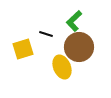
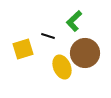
black line: moved 2 px right, 2 px down
brown circle: moved 6 px right, 6 px down
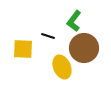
green L-shape: rotated 10 degrees counterclockwise
yellow square: rotated 20 degrees clockwise
brown circle: moved 1 px left, 5 px up
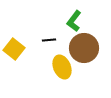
black line: moved 1 px right, 4 px down; rotated 24 degrees counterclockwise
yellow square: moved 9 px left; rotated 35 degrees clockwise
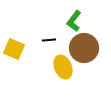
yellow square: rotated 15 degrees counterclockwise
yellow ellipse: moved 1 px right
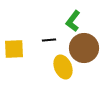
green L-shape: moved 1 px left
yellow square: rotated 25 degrees counterclockwise
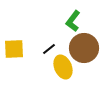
black line: moved 9 px down; rotated 32 degrees counterclockwise
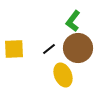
brown circle: moved 6 px left
yellow ellipse: moved 8 px down
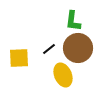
green L-shape: rotated 30 degrees counterclockwise
yellow square: moved 5 px right, 9 px down
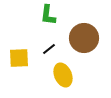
green L-shape: moved 25 px left, 6 px up
brown circle: moved 6 px right, 10 px up
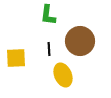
brown circle: moved 4 px left, 3 px down
black line: rotated 56 degrees counterclockwise
yellow square: moved 3 px left
